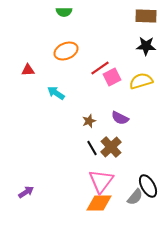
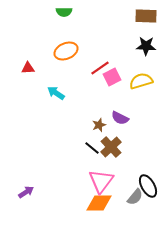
red triangle: moved 2 px up
brown star: moved 10 px right, 4 px down
black line: rotated 21 degrees counterclockwise
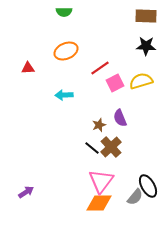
pink square: moved 3 px right, 6 px down
cyan arrow: moved 8 px right, 2 px down; rotated 36 degrees counterclockwise
purple semicircle: rotated 42 degrees clockwise
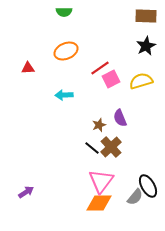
black star: rotated 30 degrees counterclockwise
pink square: moved 4 px left, 4 px up
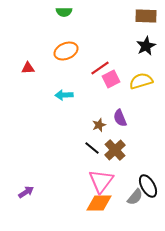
brown cross: moved 4 px right, 3 px down
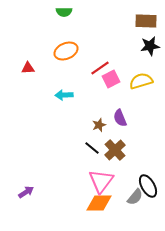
brown rectangle: moved 5 px down
black star: moved 4 px right; rotated 18 degrees clockwise
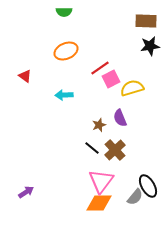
red triangle: moved 3 px left, 8 px down; rotated 40 degrees clockwise
yellow semicircle: moved 9 px left, 7 px down
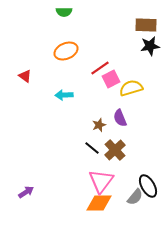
brown rectangle: moved 4 px down
yellow semicircle: moved 1 px left
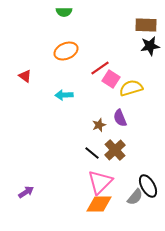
pink square: rotated 30 degrees counterclockwise
black line: moved 5 px down
pink triangle: moved 1 px left, 1 px down; rotated 8 degrees clockwise
orange diamond: moved 1 px down
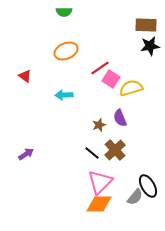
purple arrow: moved 38 px up
